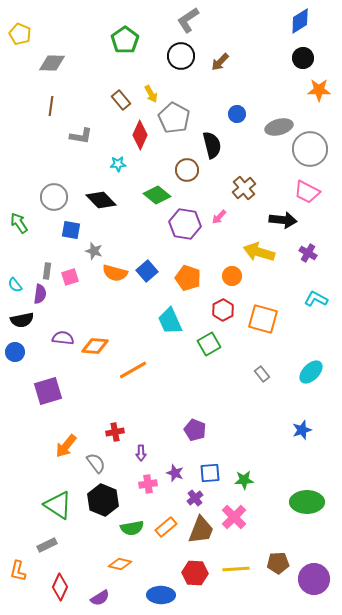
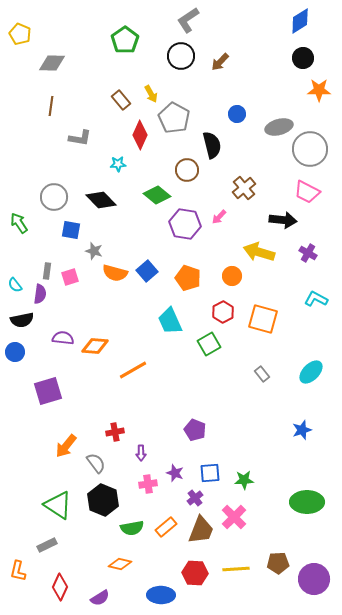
gray L-shape at (81, 136): moved 1 px left, 2 px down
red hexagon at (223, 310): moved 2 px down
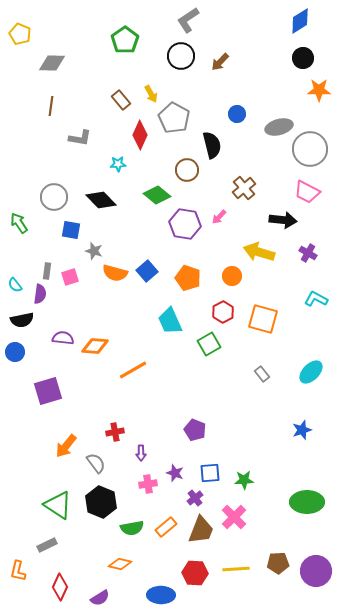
black hexagon at (103, 500): moved 2 px left, 2 px down
purple circle at (314, 579): moved 2 px right, 8 px up
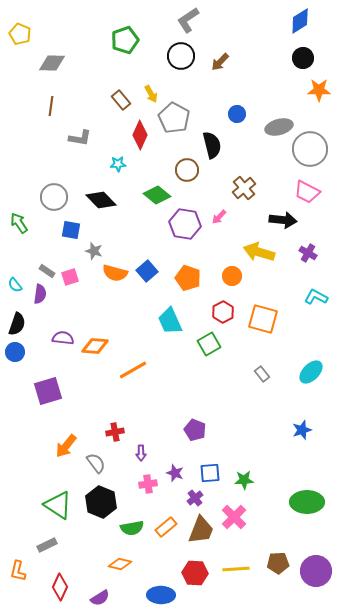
green pentagon at (125, 40): rotated 16 degrees clockwise
gray rectangle at (47, 271): rotated 63 degrees counterclockwise
cyan L-shape at (316, 299): moved 2 px up
black semicircle at (22, 320): moved 5 px left, 4 px down; rotated 60 degrees counterclockwise
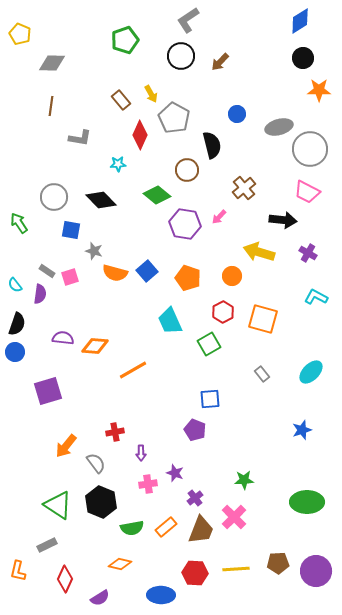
blue square at (210, 473): moved 74 px up
red diamond at (60, 587): moved 5 px right, 8 px up
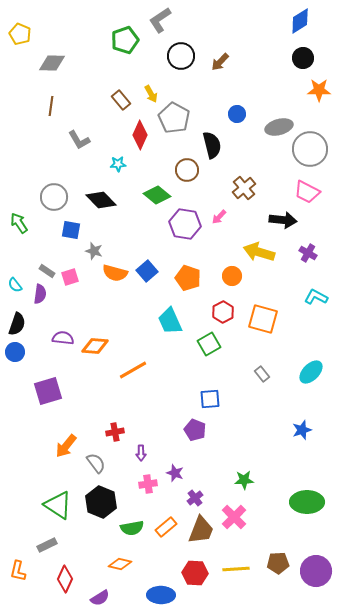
gray L-shape at (188, 20): moved 28 px left
gray L-shape at (80, 138): moved 1 px left, 2 px down; rotated 50 degrees clockwise
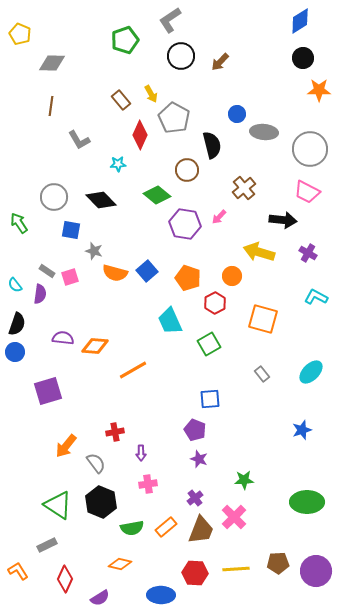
gray L-shape at (160, 20): moved 10 px right
gray ellipse at (279, 127): moved 15 px left, 5 px down; rotated 20 degrees clockwise
red hexagon at (223, 312): moved 8 px left, 9 px up
purple star at (175, 473): moved 24 px right, 14 px up
orange L-shape at (18, 571): rotated 135 degrees clockwise
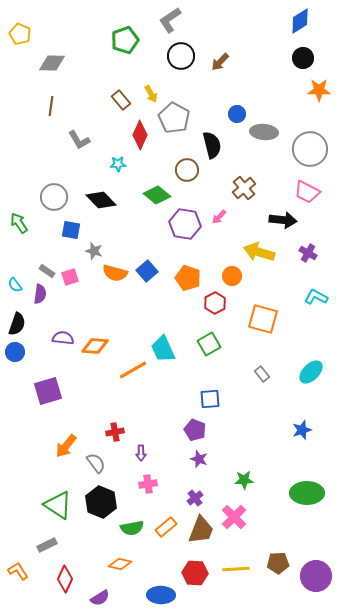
cyan trapezoid at (170, 321): moved 7 px left, 28 px down
green ellipse at (307, 502): moved 9 px up
purple circle at (316, 571): moved 5 px down
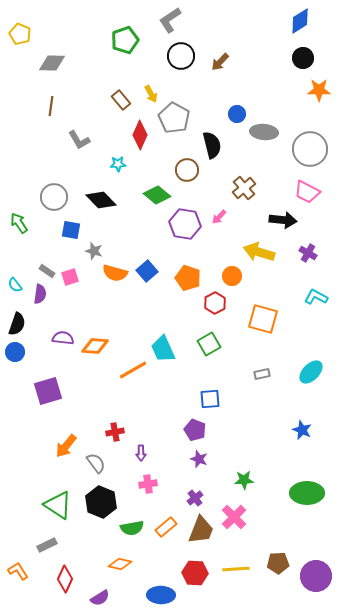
gray rectangle at (262, 374): rotated 63 degrees counterclockwise
blue star at (302, 430): rotated 30 degrees counterclockwise
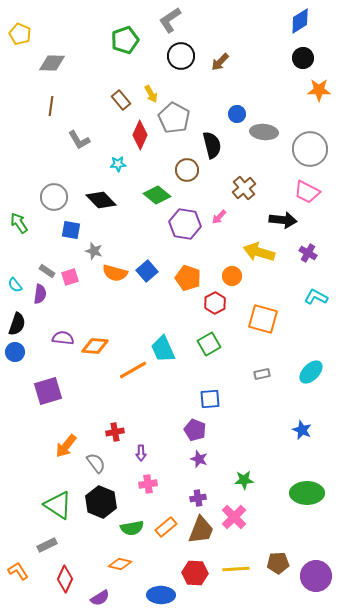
purple cross at (195, 498): moved 3 px right; rotated 28 degrees clockwise
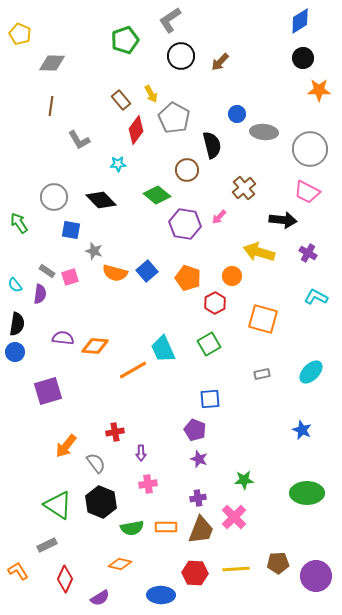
red diamond at (140, 135): moved 4 px left, 5 px up; rotated 12 degrees clockwise
black semicircle at (17, 324): rotated 10 degrees counterclockwise
orange rectangle at (166, 527): rotated 40 degrees clockwise
